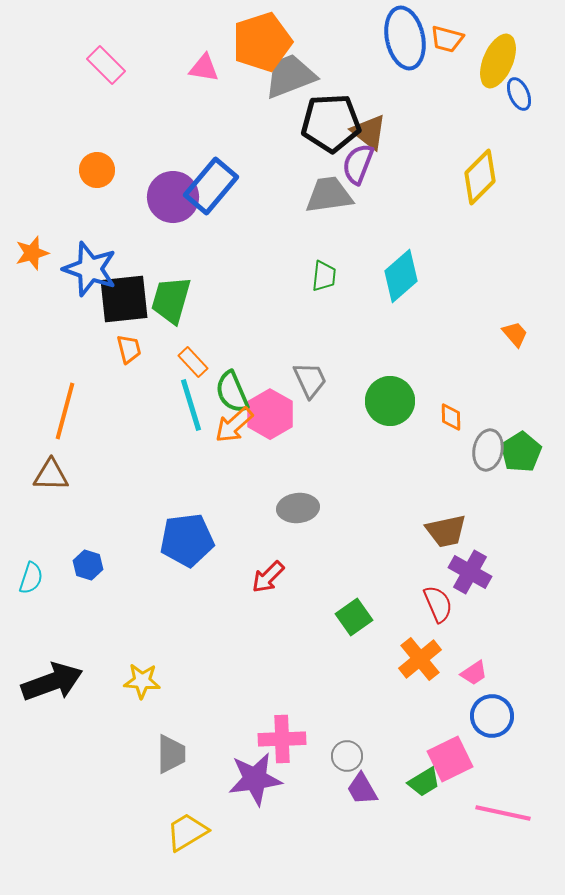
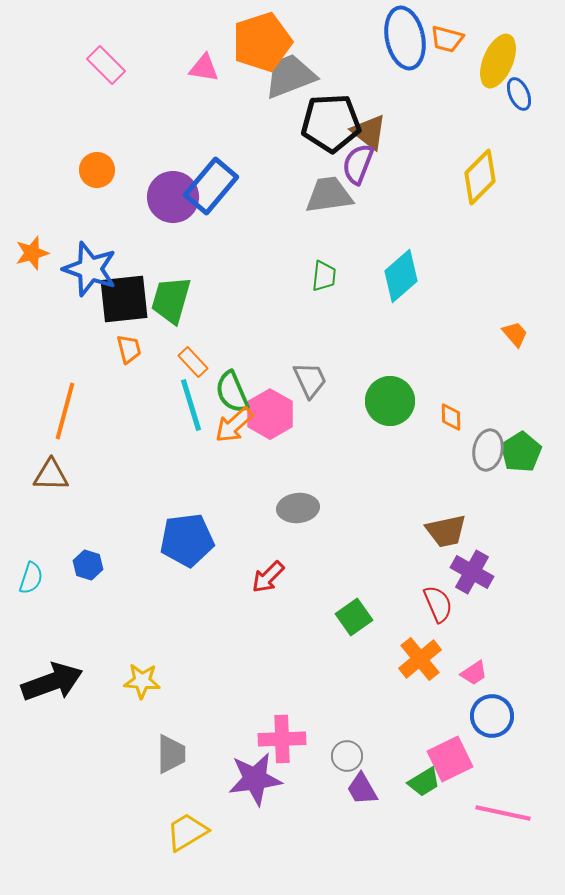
purple cross at (470, 572): moved 2 px right
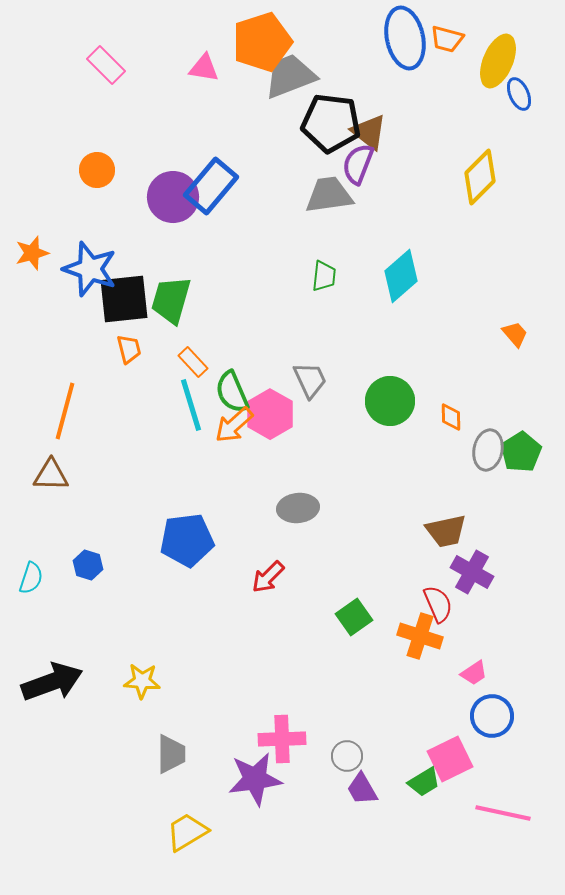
black pentagon at (331, 123): rotated 10 degrees clockwise
orange cross at (420, 659): moved 23 px up; rotated 33 degrees counterclockwise
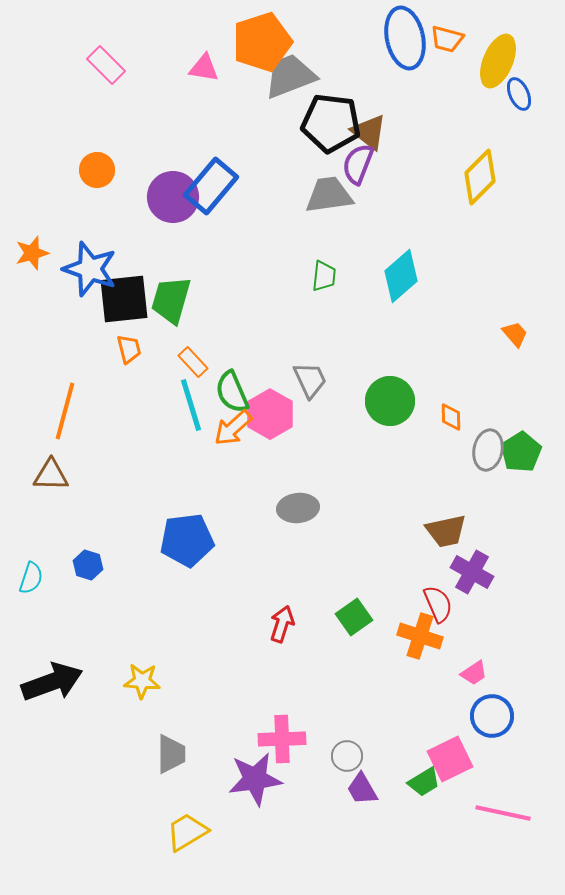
orange arrow at (234, 425): moved 1 px left, 3 px down
red arrow at (268, 577): moved 14 px right, 47 px down; rotated 153 degrees clockwise
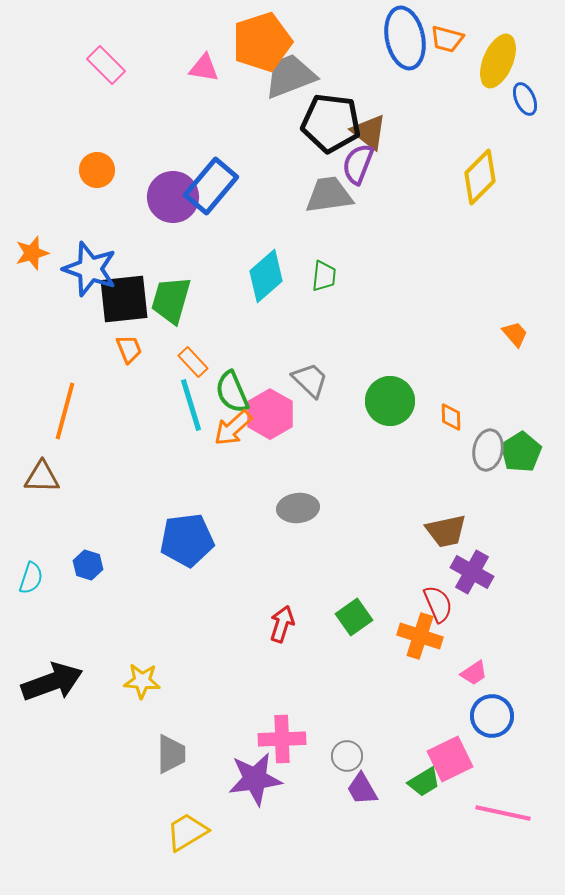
blue ellipse at (519, 94): moved 6 px right, 5 px down
cyan diamond at (401, 276): moved 135 px left
orange trapezoid at (129, 349): rotated 8 degrees counterclockwise
gray trapezoid at (310, 380): rotated 21 degrees counterclockwise
brown triangle at (51, 475): moved 9 px left, 2 px down
